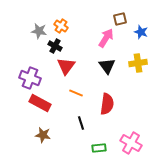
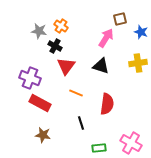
black triangle: moved 6 px left; rotated 36 degrees counterclockwise
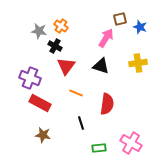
blue star: moved 1 px left, 5 px up
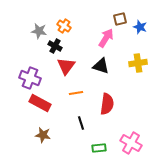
orange cross: moved 3 px right
orange line: rotated 32 degrees counterclockwise
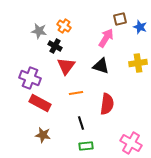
green rectangle: moved 13 px left, 2 px up
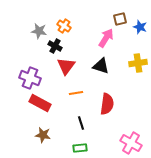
green rectangle: moved 6 px left, 2 px down
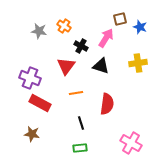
black cross: moved 26 px right
brown star: moved 11 px left, 1 px up
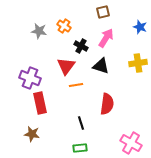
brown square: moved 17 px left, 7 px up
orange line: moved 8 px up
red rectangle: rotated 50 degrees clockwise
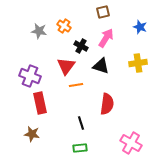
purple cross: moved 2 px up
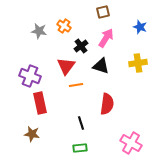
black cross: rotated 24 degrees clockwise
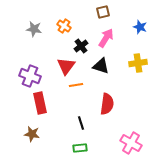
gray star: moved 5 px left, 2 px up
